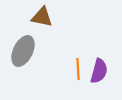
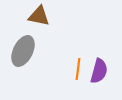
brown triangle: moved 3 px left, 1 px up
orange line: rotated 10 degrees clockwise
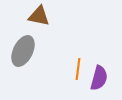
purple semicircle: moved 7 px down
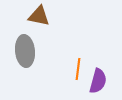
gray ellipse: moved 2 px right; rotated 32 degrees counterclockwise
purple semicircle: moved 1 px left, 3 px down
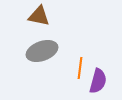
gray ellipse: moved 17 px right; rotated 76 degrees clockwise
orange line: moved 2 px right, 1 px up
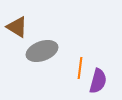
brown triangle: moved 22 px left, 11 px down; rotated 20 degrees clockwise
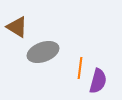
gray ellipse: moved 1 px right, 1 px down
